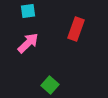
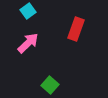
cyan square: rotated 28 degrees counterclockwise
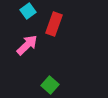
red rectangle: moved 22 px left, 5 px up
pink arrow: moved 1 px left, 2 px down
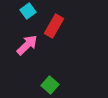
red rectangle: moved 2 px down; rotated 10 degrees clockwise
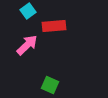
red rectangle: rotated 55 degrees clockwise
green square: rotated 18 degrees counterclockwise
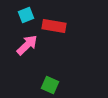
cyan square: moved 2 px left, 4 px down; rotated 14 degrees clockwise
red rectangle: rotated 15 degrees clockwise
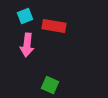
cyan square: moved 1 px left, 1 px down
pink arrow: rotated 140 degrees clockwise
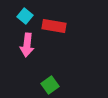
cyan square: rotated 28 degrees counterclockwise
green square: rotated 30 degrees clockwise
